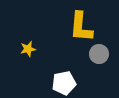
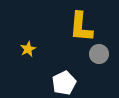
yellow star: rotated 14 degrees counterclockwise
white pentagon: rotated 15 degrees counterclockwise
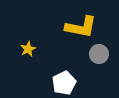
yellow L-shape: rotated 84 degrees counterclockwise
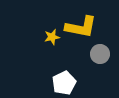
yellow star: moved 24 px right, 12 px up; rotated 14 degrees clockwise
gray circle: moved 1 px right
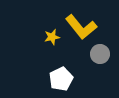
yellow L-shape: rotated 40 degrees clockwise
white pentagon: moved 3 px left, 4 px up
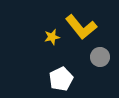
gray circle: moved 3 px down
